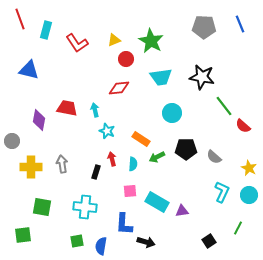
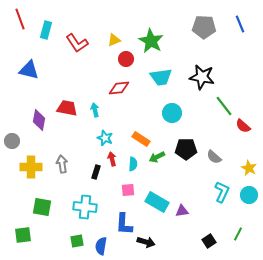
cyan star at (107, 131): moved 2 px left, 7 px down
pink square at (130, 191): moved 2 px left, 1 px up
green line at (238, 228): moved 6 px down
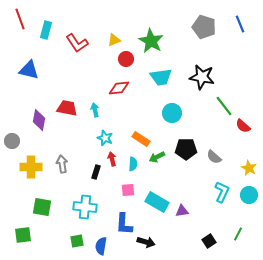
gray pentagon at (204, 27): rotated 15 degrees clockwise
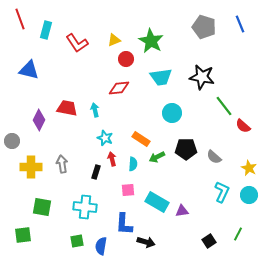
purple diamond at (39, 120): rotated 15 degrees clockwise
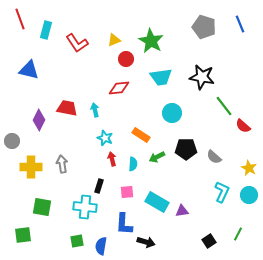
orange rectangle at (141, 139): moved 4 px up
black rectangle at (96, 172): moved 3 px right, 14 px down
pink square at (128, 190): moved 1 px left, 2 px down
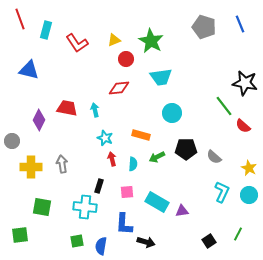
black star at (202, 77): moved 43 px right, 6 px down
orange rectangle at (141, 135): rotated 18 degrees counterclockwise
green square at (23, 235): moved 3 px left
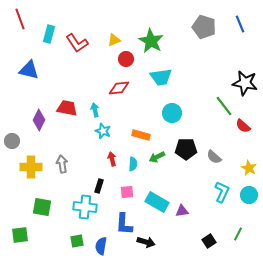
cyan rectangle at (46, 30): moved 3 px right, 4 px down
cyan star at (105, 138): moved 2 px left, 7 px up
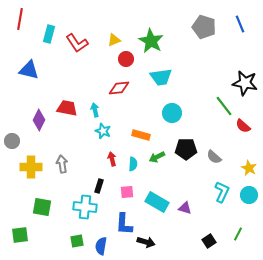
red line at (20, 19): rotated 30 degrees clockwise
purple triangle at (182, 211): moved 3 px right, 3 px up; rotated 24 degrees clockwise
